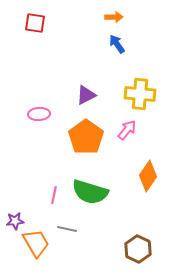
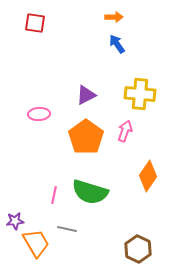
pink arrow: moved 2 px left, 1 px down; rotated 20 degrees counterclockwise
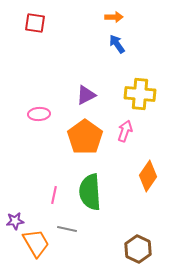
orange pentagon: moved 1 px left
green semicircle: rotated 69 degrees clockwise
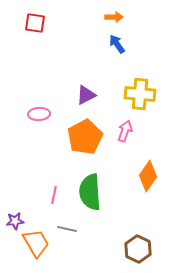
orange pentagon: rotated 8 degrees clockwise
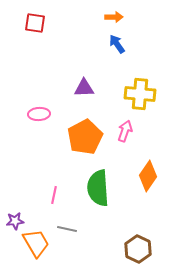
purple triangle: moved 2 px left, 7 px up; rotated 25 degrees clockwise
green semicircle: moved 8 px right, 4 px up
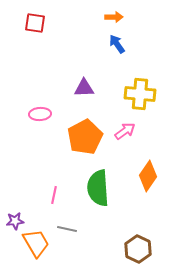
pink ellipse: moved 1 px right
pink arrow: rotated 35 degrees clockwise
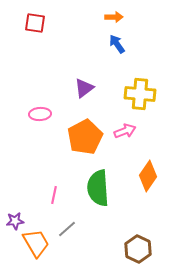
purple triangle: rotated 35 degrees counterclockwise
pink arrow: rotated 15 degrees clockwise
gray line: rotated 54 degrees counterclockwise
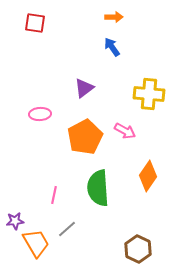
blue arrow: moved 5 px left, 3 px down
yellow cross: moved 9 px right
pink arrow: rotated 50 degrees clockwise
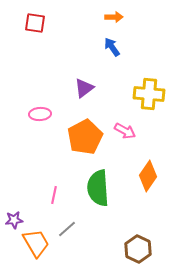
purple star: moved 1 px left, 1 px up
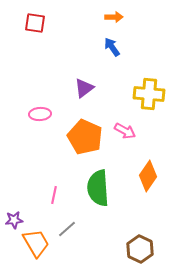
orange pentagon: rotated 20 degrees counterclockwise
brown hexagon: moved 2 px right
